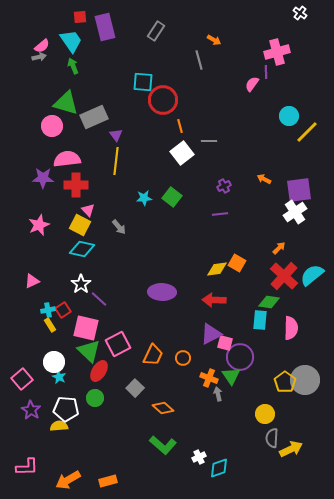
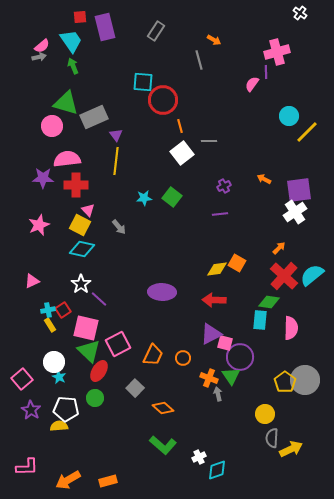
cyan diamond at (219, 468): moved 2 px left, 2 px down
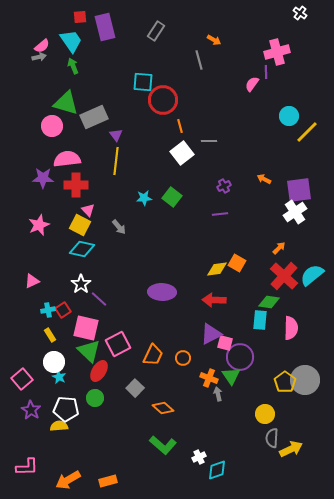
yellow rectangle at (50, 325): moved 10 px down
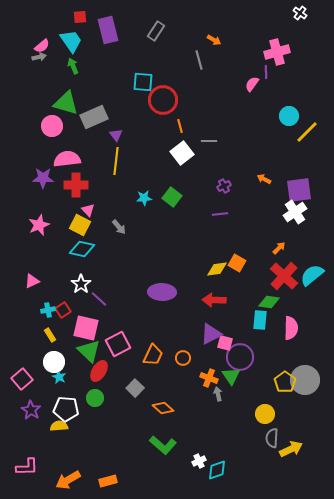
purple rectangle at (105, 27): moved 3 px right, 3 px down
white cross at (199, 457): moved 4 px down
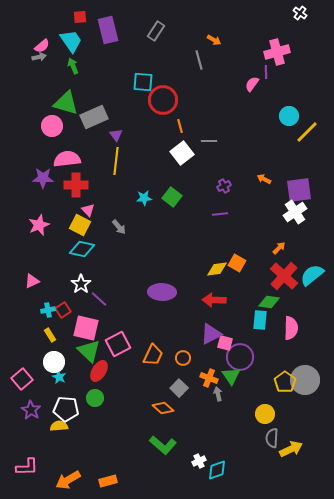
gray square at (135, 388): moved 44 px right
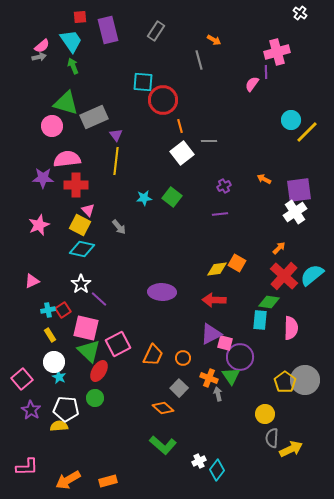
cyan circle at (289, 116): moved 2 px right, 4 px down
cyan diamond at (217, 470): rotated 35 degrees counterclockwise
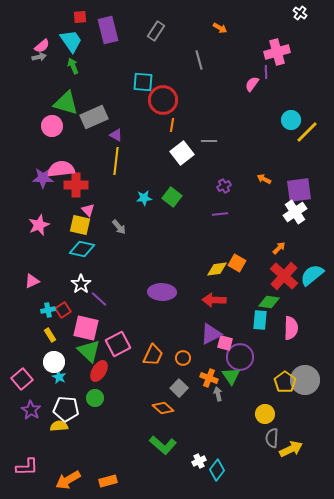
orange arrow at (214, 40): moved 6 px right, 12 px up
orange line at (180, 126): moved 8 px left, 1 px up; rotated 24 degrees clockwise
purple triangle at (116, 135): rotated 24 degrees counterclockwise
pink semicircle at (67, 159): moved 6 px left, 10 px down
yellow square at (80, 225): rotated 15 degrees counterclockwise
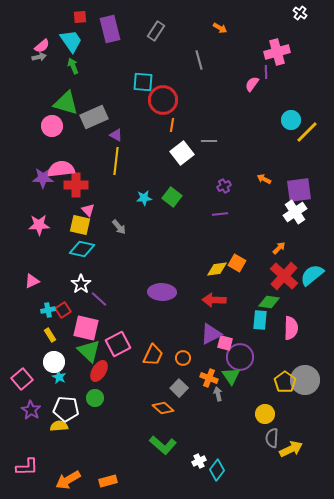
purple rectangle at (108, 30): moved 2 px right, 1 px up
pink star at (39, 225): rotated 20 degrees clockwise
